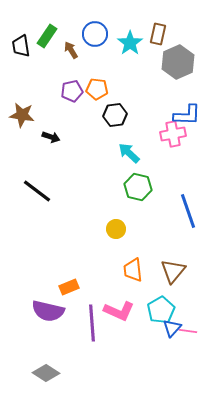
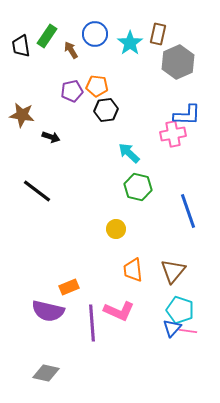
orange pentagon: moved 3 px up
black hexagon: moved 9 px left, 5 px up
cyan pentagon: moved 19 px right; rotated 24 degrees counterclockwise
gray diamond: rotated 20 degrees counterclockwise
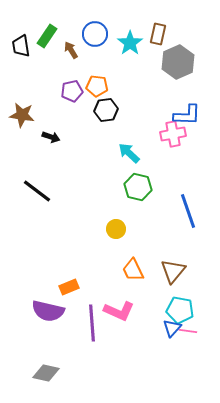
orange trapezoid: rotated 20 degrees counterclockwise
cyan pentagon: rotated 8 degrees counterclockwise
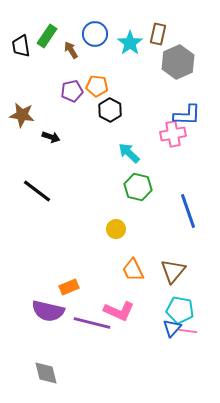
black hexagon: moved 4 px right; rotated 25 degrees counterclockwise
purple line: rotated 72 degrees counterclockwise
gray diamond: rotated 64 degrees clockwise
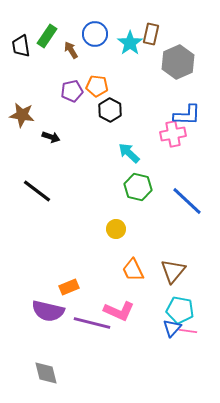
brown rectangle: moved 7 px left
blue line: moved 1 px left, 10 px up; rotated 28 degrees counterclockwise
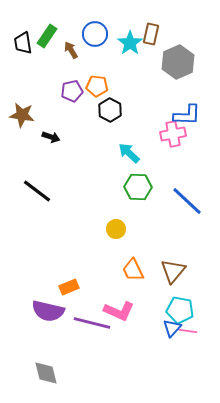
black trapezoid: moved 2 px right, 3 px up
green hexagon: rotated 12 degrees counterclockwise
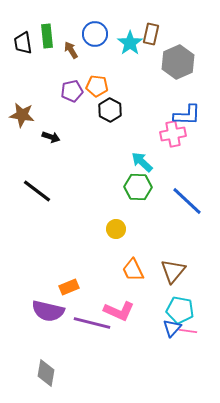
green rectangle: rotated 40 degrees counterclockwise
cyan arrow: moved 13 px right, 9 px down
gray diamond: rotated 24 degrees clockwise
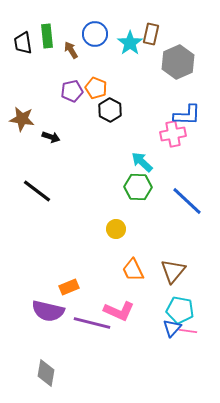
orange pentagon: moved 1 px left, 2 px down; rotated 15 degrees clockwise
brown star: moved 4 px down
